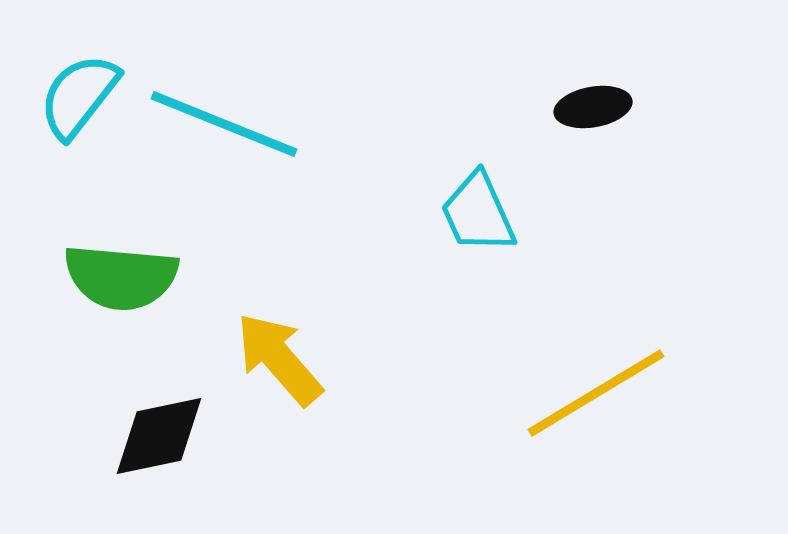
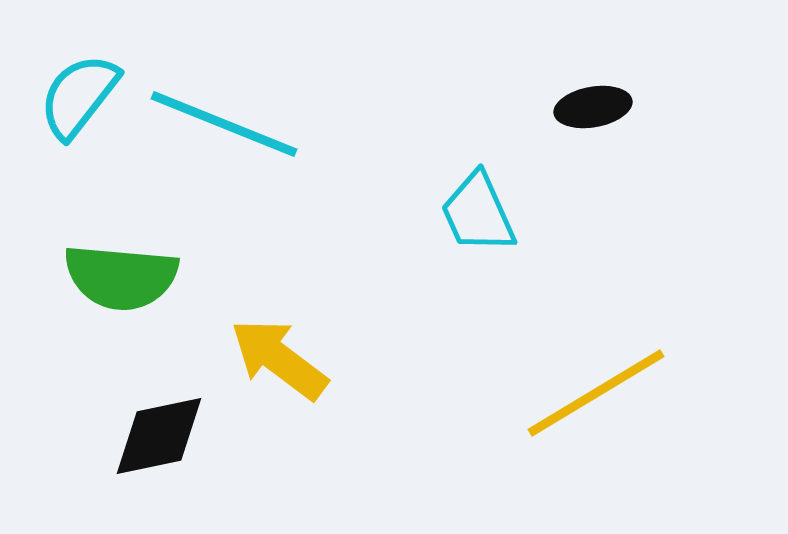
yellow arrow: rotated 12 degrees counterclockwise
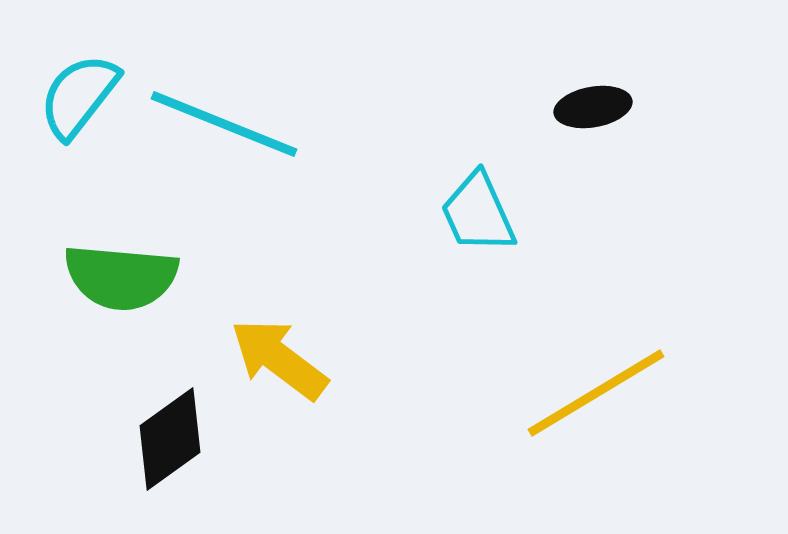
black diamond: moved 11 px right, 3 px down; rotated 24 degrees counterclockwise
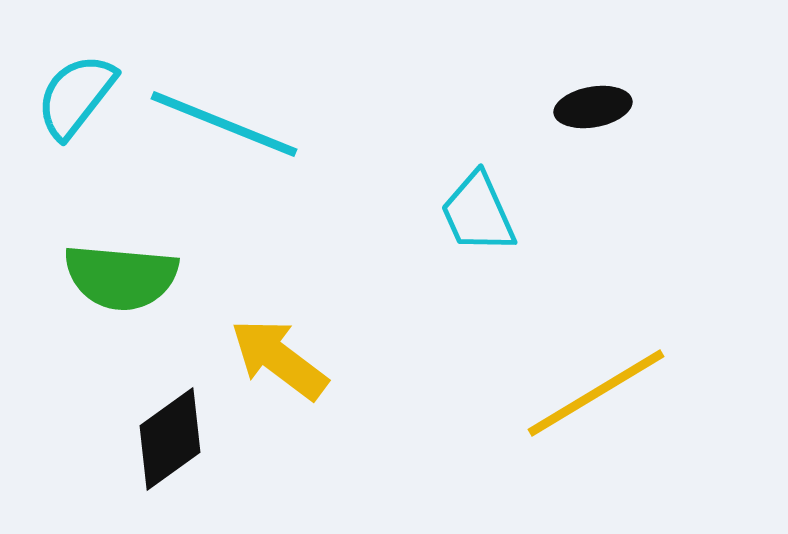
cyan semicircle: moved 3 px left
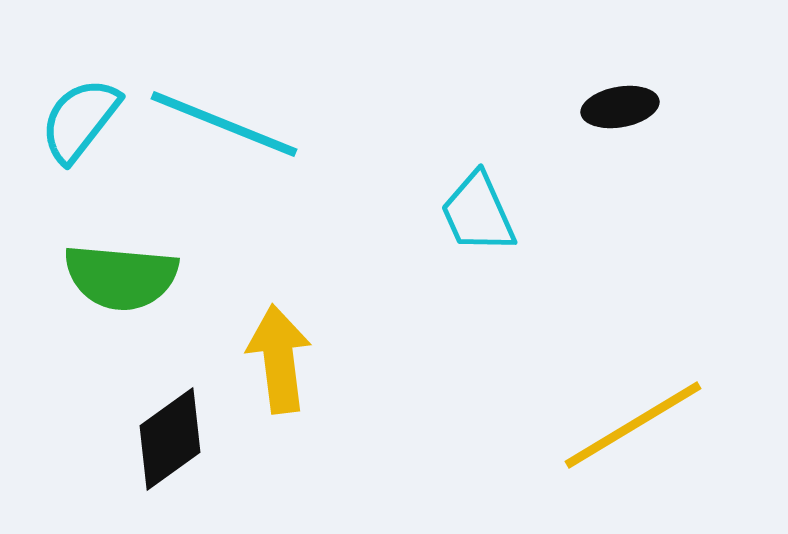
cyan semicircle: moved 4 px right, 24 px down
black ellipse: moved 27 px right
yellow arrow: rotated 46 degrees clockwise
yellow line: moved 37 px right, 32 px down
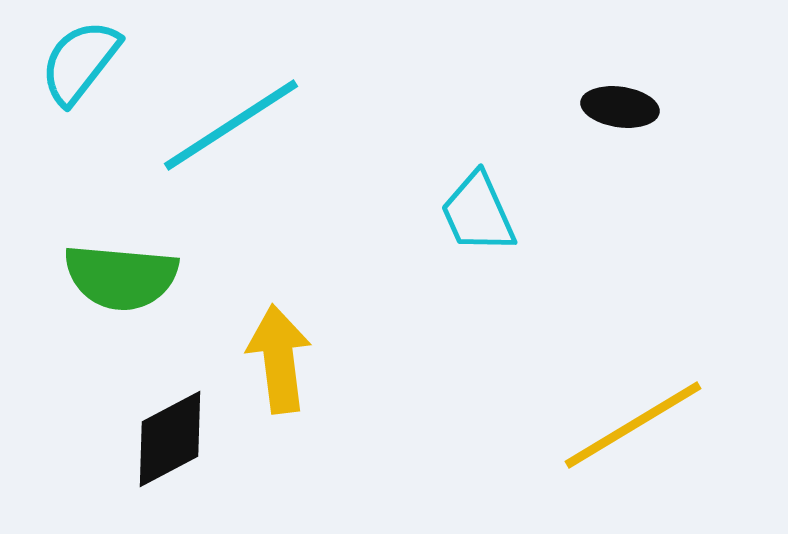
black ellipse: rotated 18 degrees clockwise
cyan semicircle: moved 58 px up
cyan line: moved 7 px right, 1 px down; rotated 55 degrees counterclockwise
black diamond: rotated 8 degrees clockwise
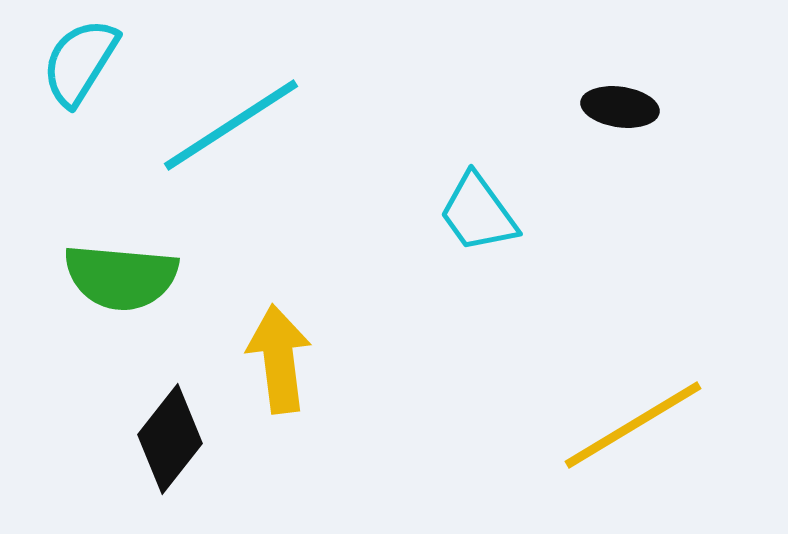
cyan semicircle: rotated 6 degrees counterclockwise
cyan trapezoid: rotated 12 degrees counterclockwise
black diamond: rotated 24 degrees counterclockwise
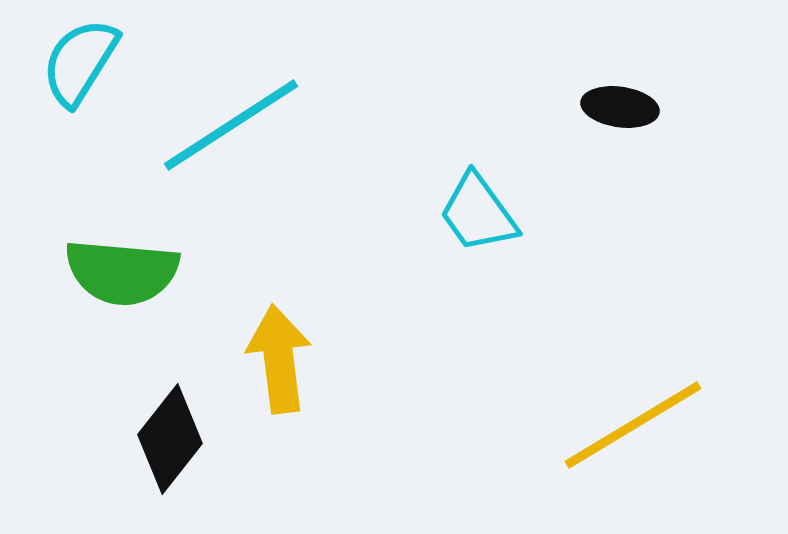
green semicircle: moved 1 px right, 5 px up
